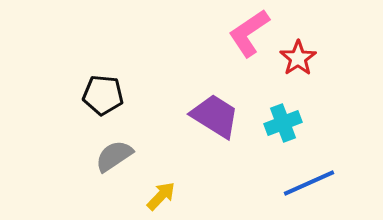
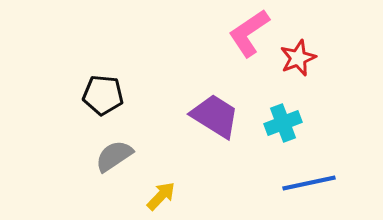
red star: rotated 12 degrees clockwise
blue line: rotated 12 degrees clockwise
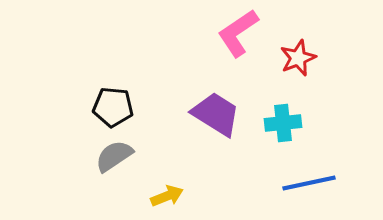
pink L-shape: moved 11 px left
black pentagon: moved 10 px right, 12 px down
purple trapezoid: moved 1 px right, 2 px up
cyan cross: rotated 15 degrees clockwise
yellow arrow: moved 6 px right; rotated 24 degrees clockwise
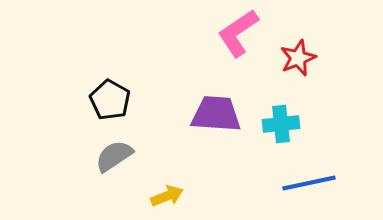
black pentagon: moved 3 px left, 7 px up; rotated 24 degrees clockwise
purple trapezoid: rotated 28 degrees counterclockwise
cyan cross: moved 2 px left, 1 px down
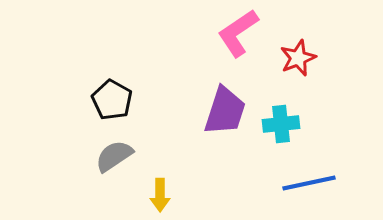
black pentagon: moved 2 px right
purple trapezoid: moved 9 px right, 3 px up; rotated 104 degrees clockwise
yellow arrow: moved 7 px left, 1 px up; rotated 112 degrees clockwise
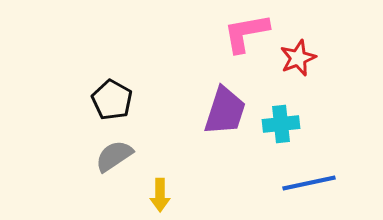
pink L-shape: moved 8 px right; rotated 24 degrees clockwise
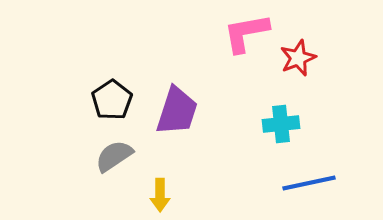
black pentagon: rotated 9 degrees clockwise
purple trapezoid: moved 48 px left
